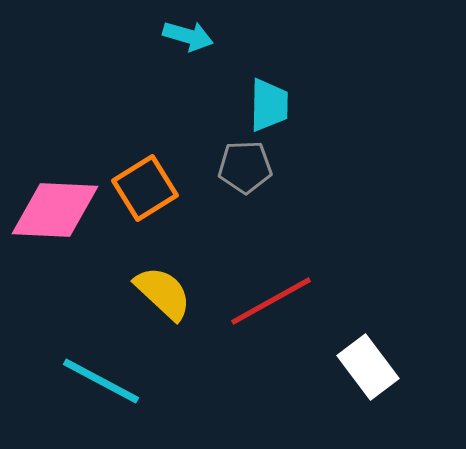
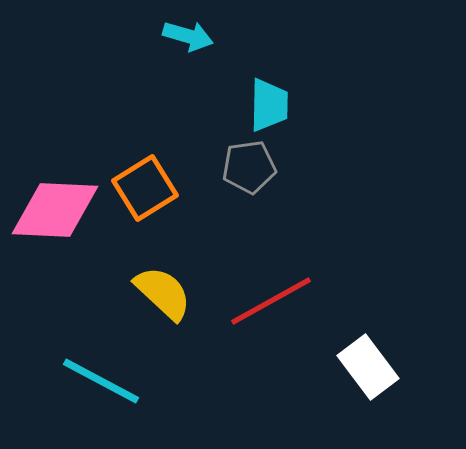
gray pentagon: moved 4 px right; rotated 6 degrees counterclockwise
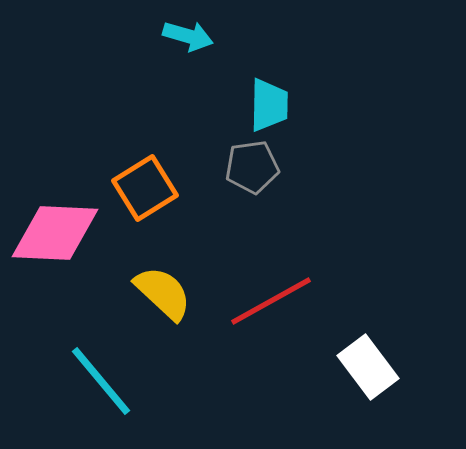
gray pentagon: moved 3 px right
pink diamond: moved 23 px down
cyan line: rotated 22 degrees clockwise
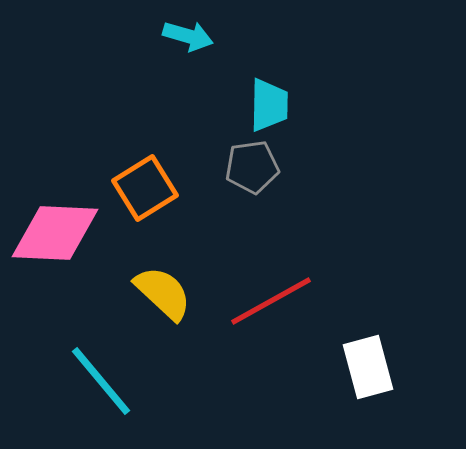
white rectangle: rotated 22 degrees clockwise
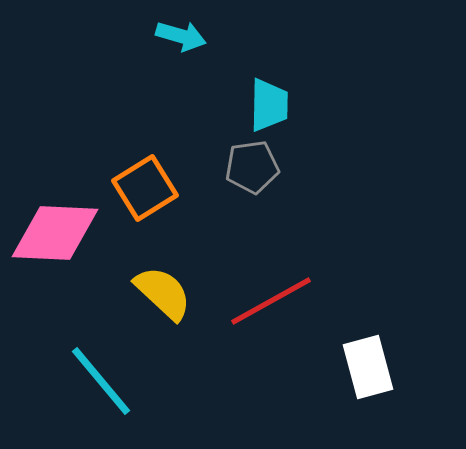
cyan arrow: moved 7 px left
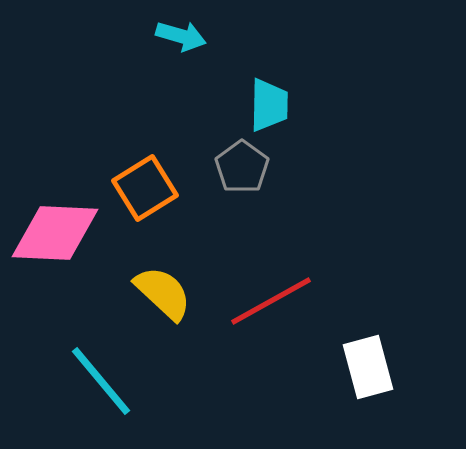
gray pentagon: moved 10 px left; rotated 28 degrees counterclockwise
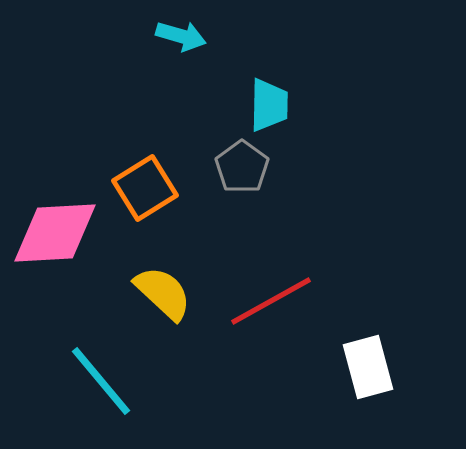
pink diamond: rotated 6 degrees counterclockwise
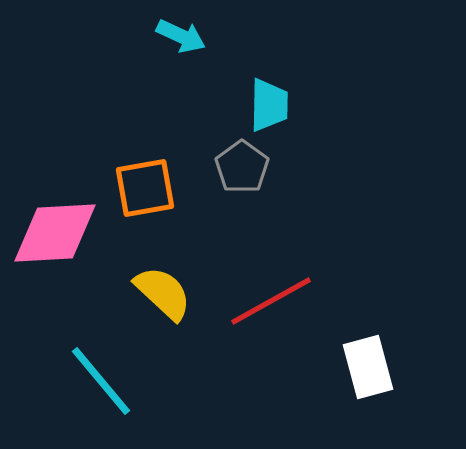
cyan arrow: rotated 9 degrees clockwise
orange square: rotated 22 degrees clockwise
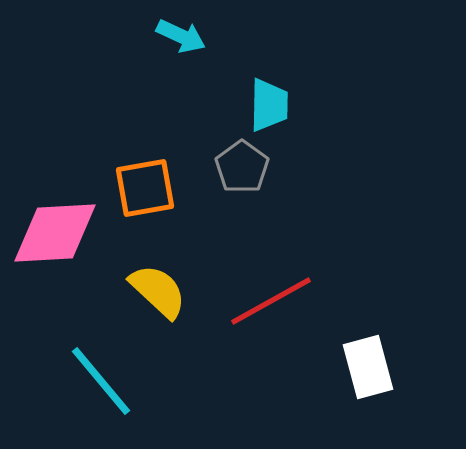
yellow semicircle: moved 5 px left, 2 px up
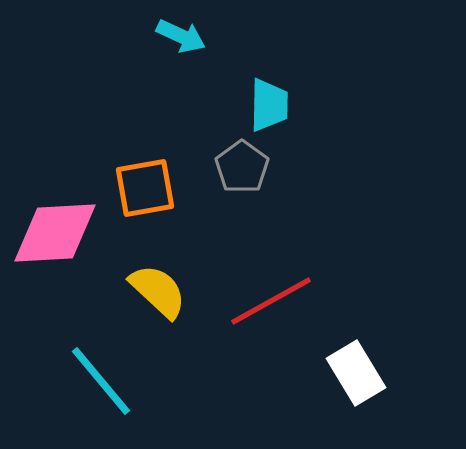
white rectangle: moved 12 px left, 6 px down; rotated 16 degrees counterclockwise
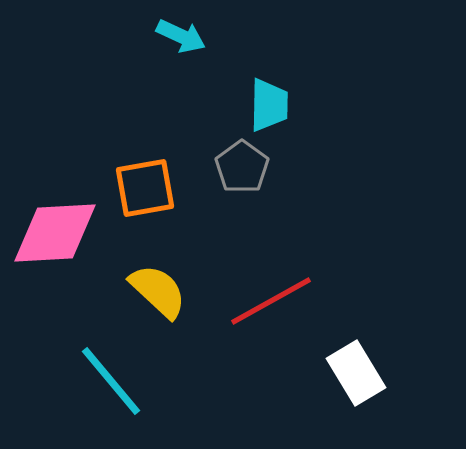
cyan line: moved 10 px right
